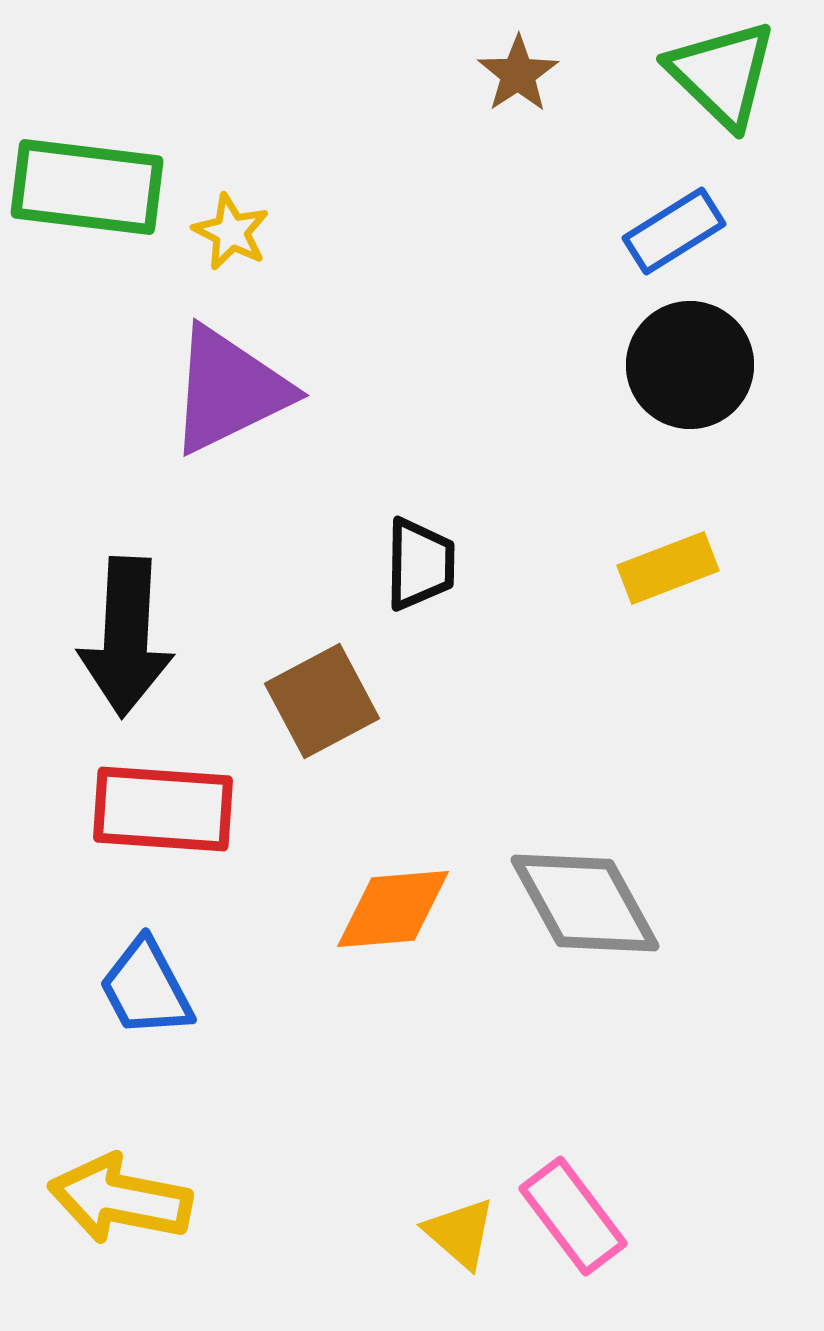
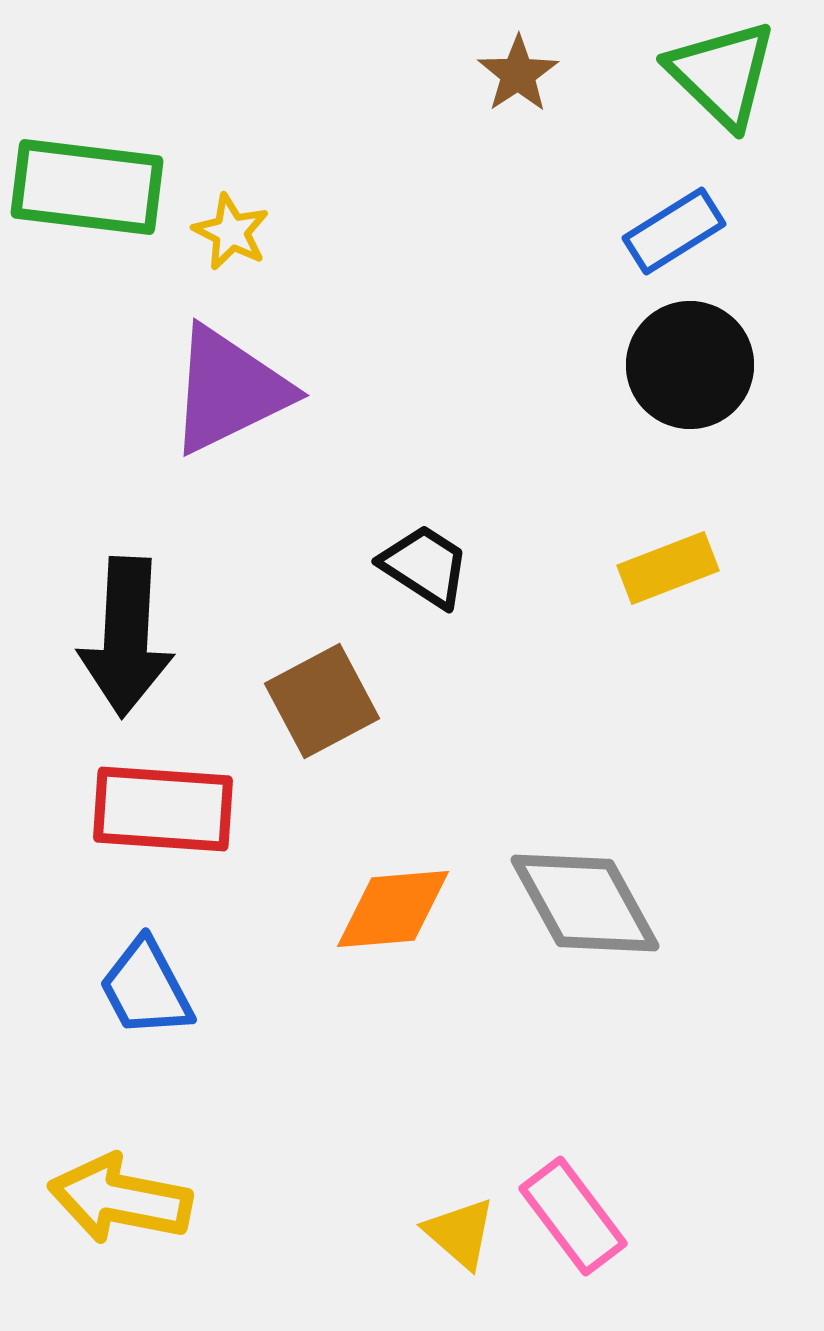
black trapezoid: moved 5 px right, 2 px down; rotated 58 degrees counterclockwise
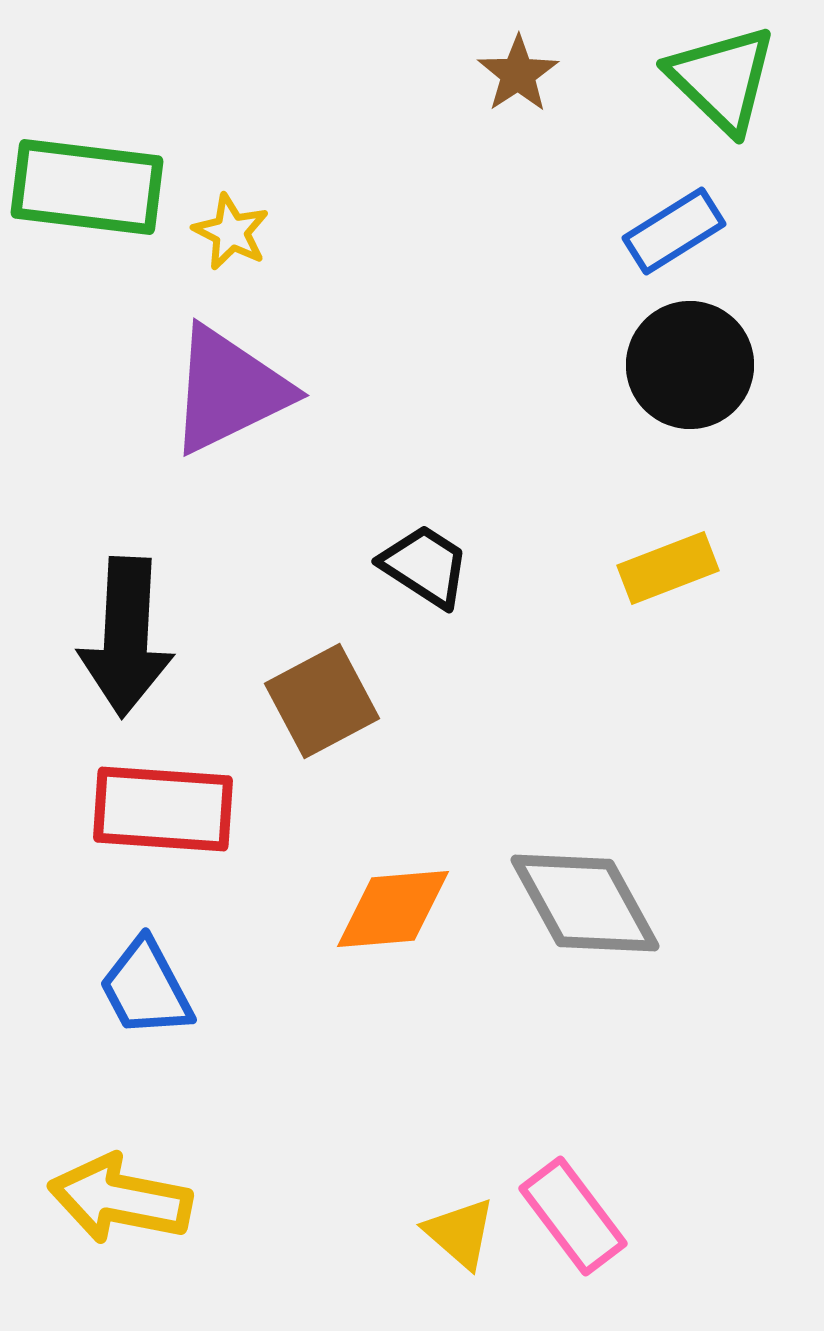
green triangle: moved 5 px down
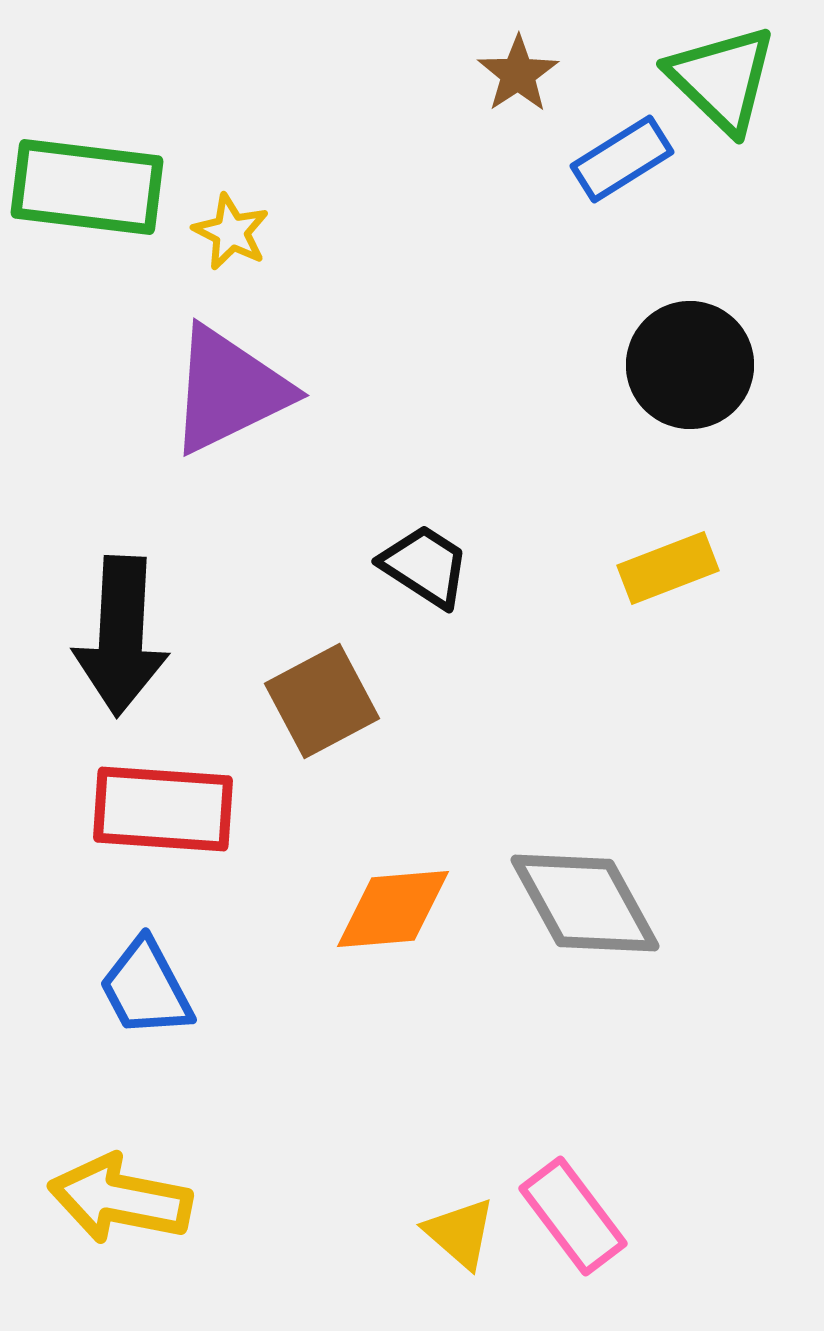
blue rectangle: moved 52 px left, 72 px up
black arrow: moved 5 px left, 1 px up
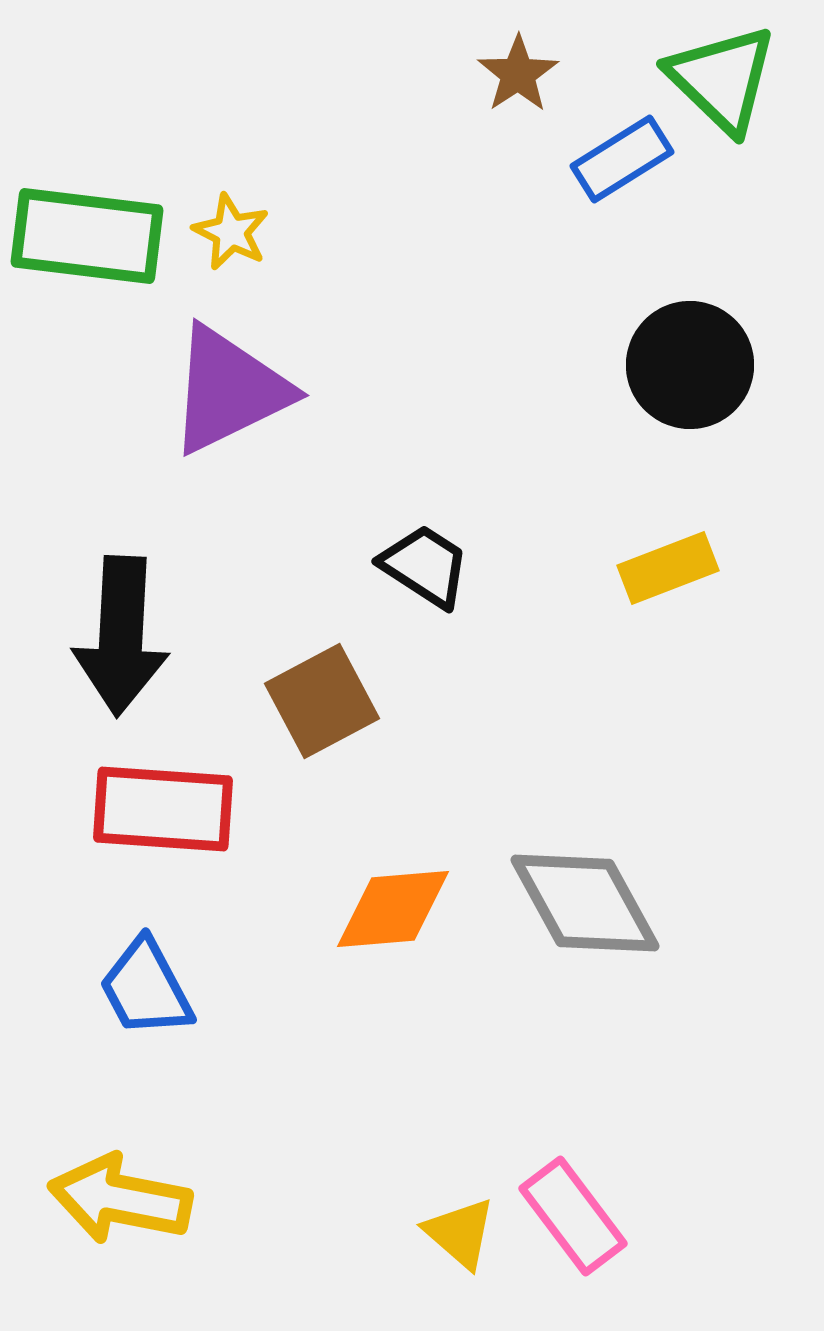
green rectangle: moved 49 px down
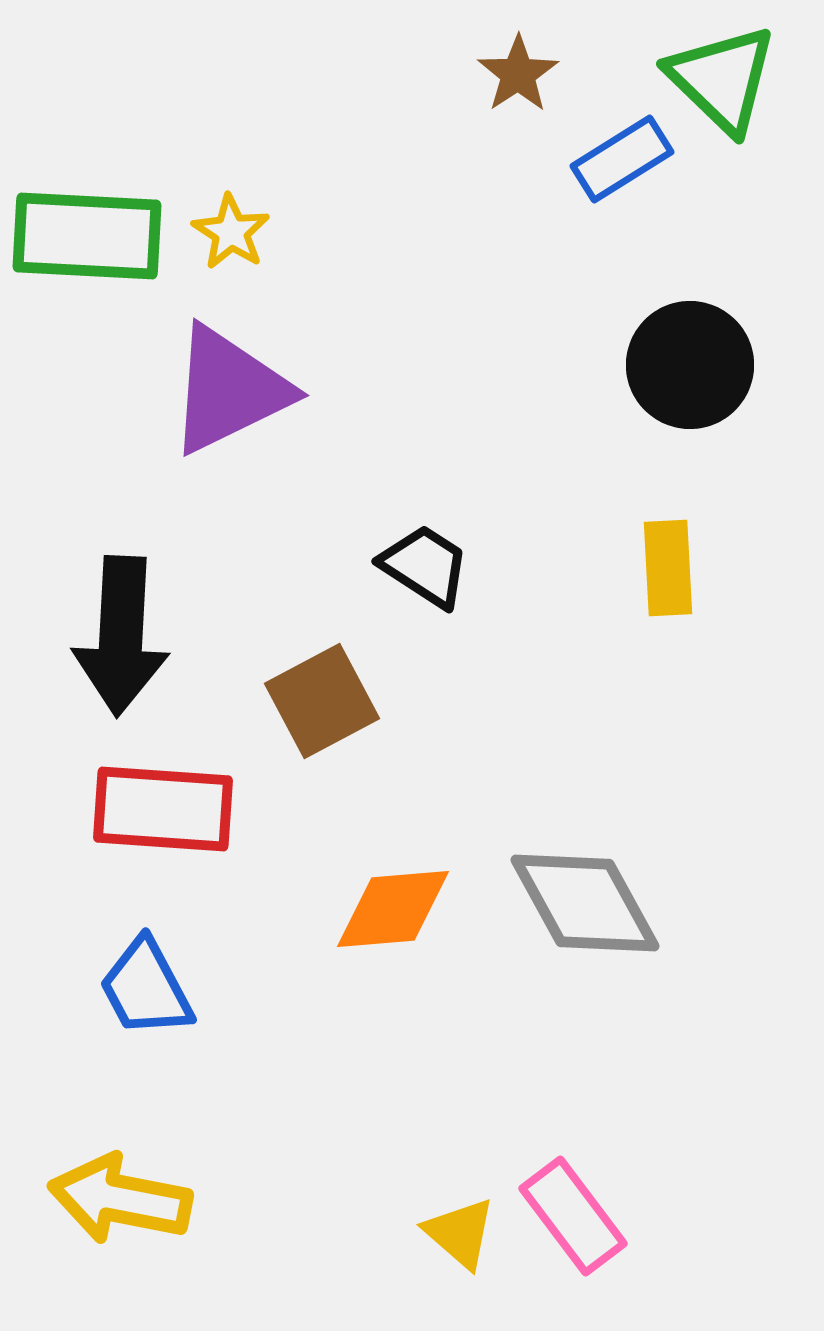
yellow star: rotated 6 degrees clockwise
green rectangle: rotated 4 degrees counterclockwise
yellow rectangle: rotated 72 degrees counterclockwise
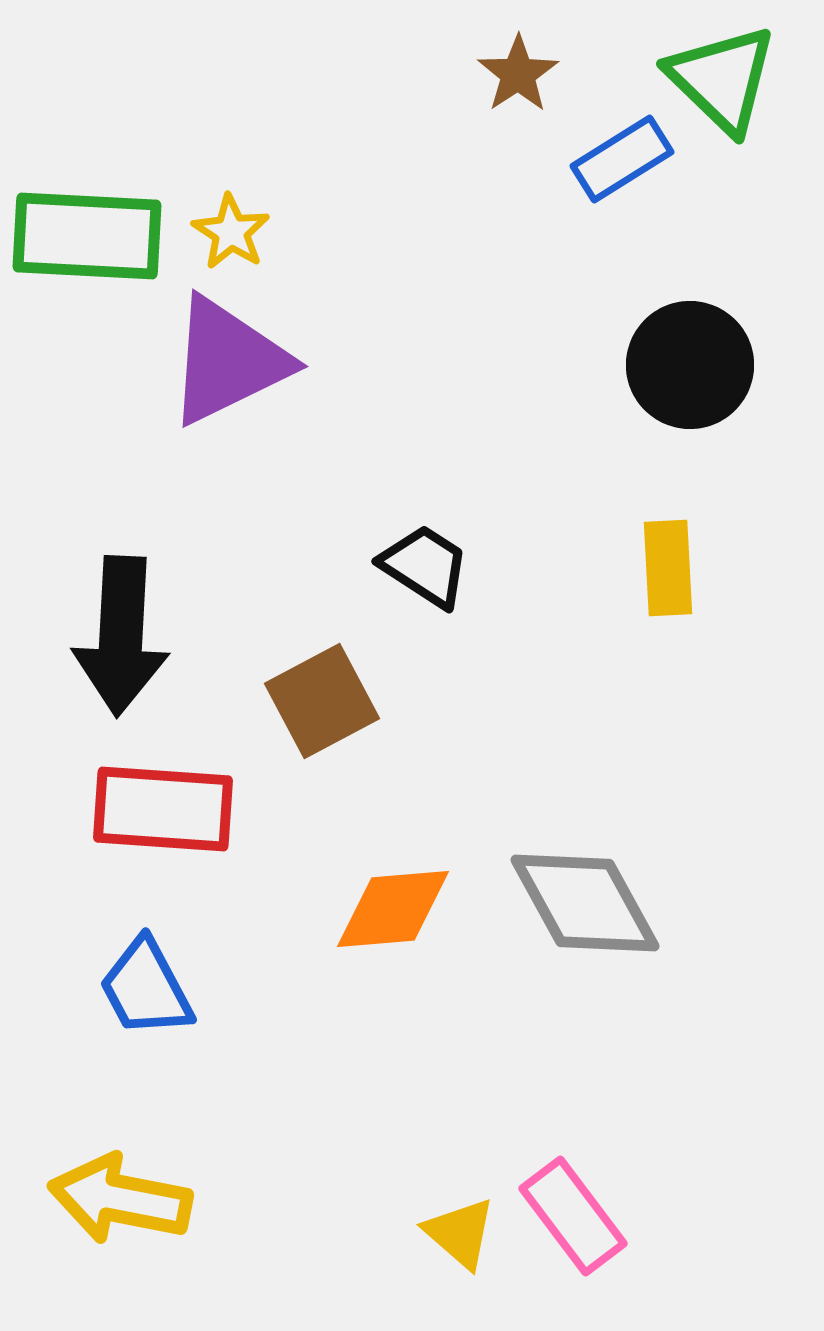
purple triangle: moved 1 px left, 29 px up
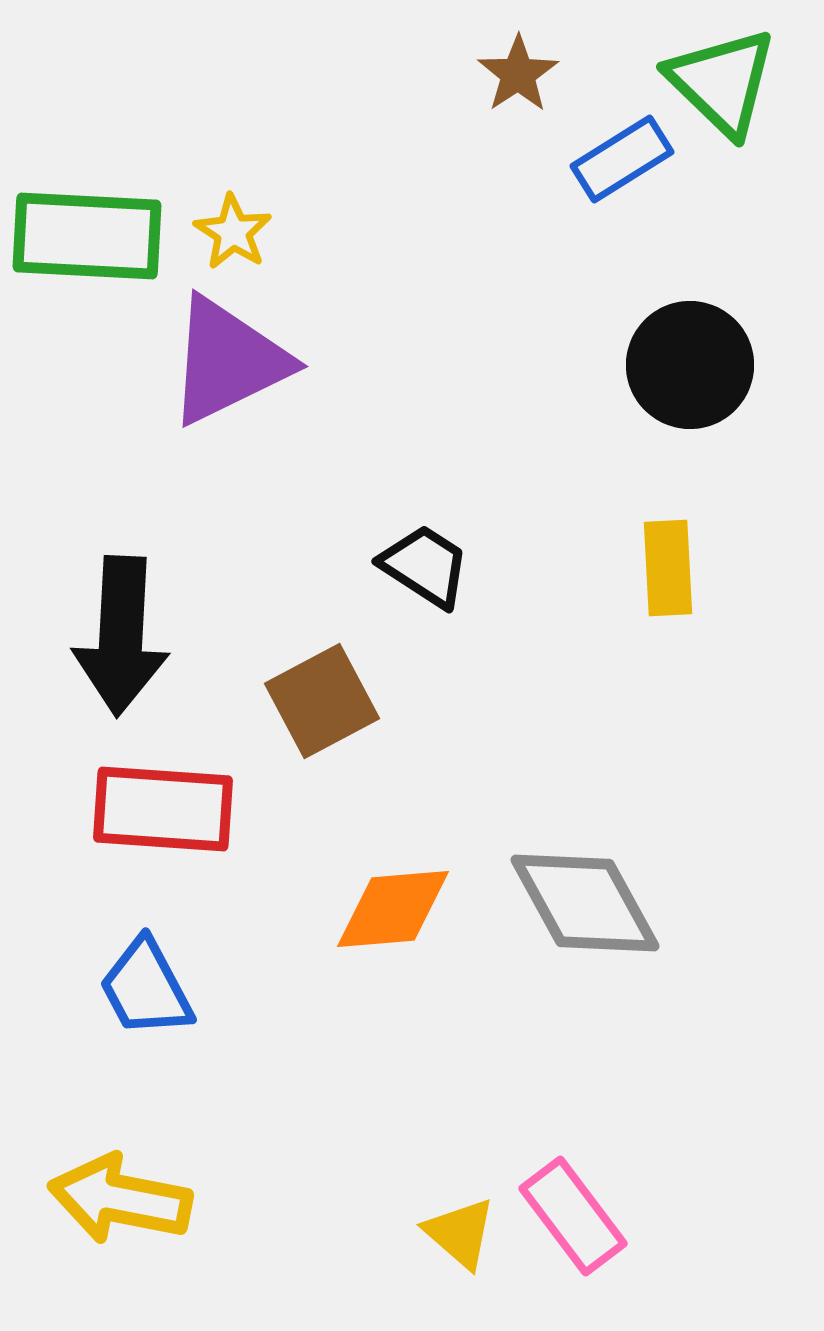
green triangle: moved 3 px down
yellow star: moved 2 px right
